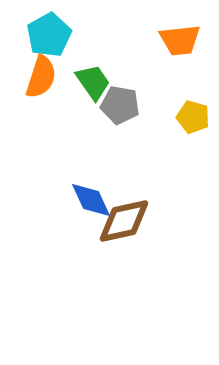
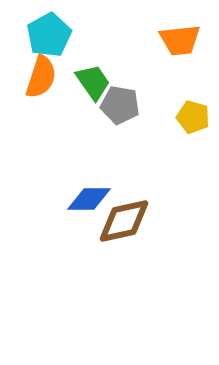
blue diamond: moved 2 px left, 1 px up; rotated 66 degrees counterclockwise
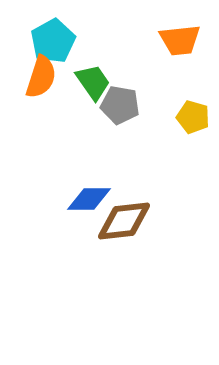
cyan pentagon: moved 4 px right, 6 px down
brown diamond: rotated 6 degrees clockwise
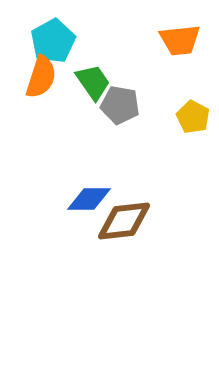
yellow pentagon: rotated 12 degrees clockwise
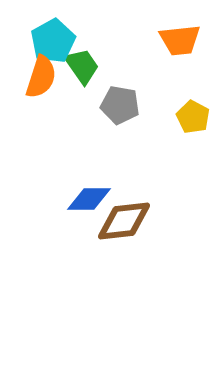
green trapezoid: moved 11 px left, 16 px up
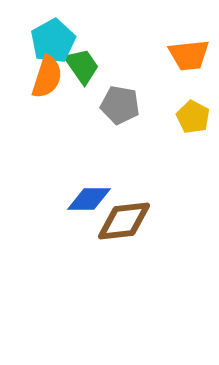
orange trapezoid: moved 9 px right, 15 px down
orange semicircle: moved 6 px right
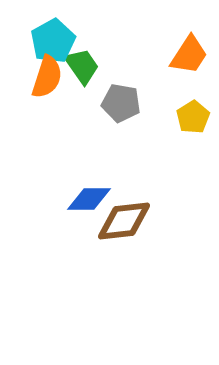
orange trapezoid: rotated 51 degrees counterclockwise
gray pentagon: moved 1 px right, 2 px up
yellow pentagon: rotated 12 degrees clockwise
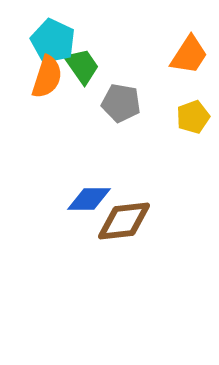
cyan pentagon: rotated 18 degrees counterclockwise
yellow pentagon: rotated 12 degrees clockwise
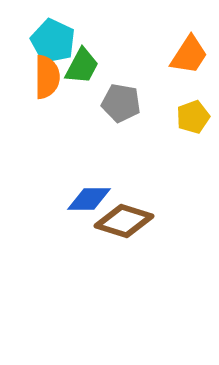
green trapezoid: rotated 63 degrees clockwise
orange semicircle: rotated 18 degrees counterclockwise
brown diamond: rotated 24 degrees clockwise
